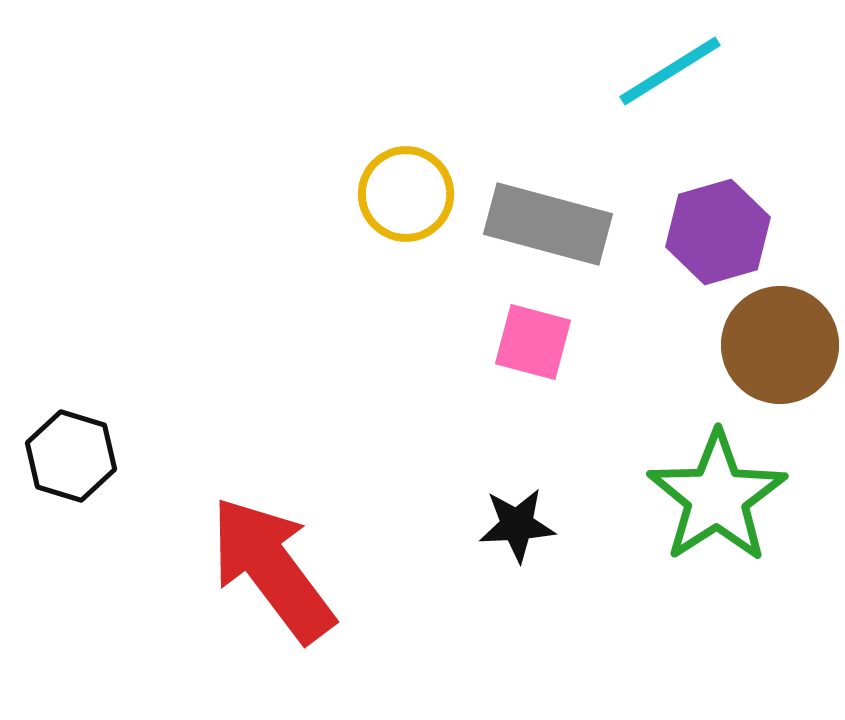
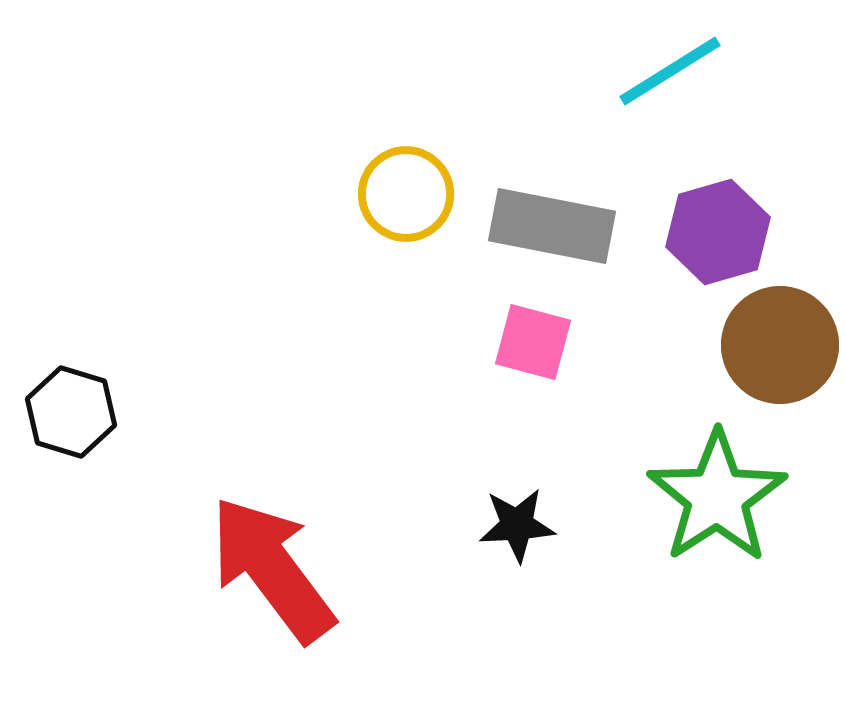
gray rectangle: moved 4 px right, 2 px down; rotated 4 degrees counterclockwise
black hexagon: moved 44 px up
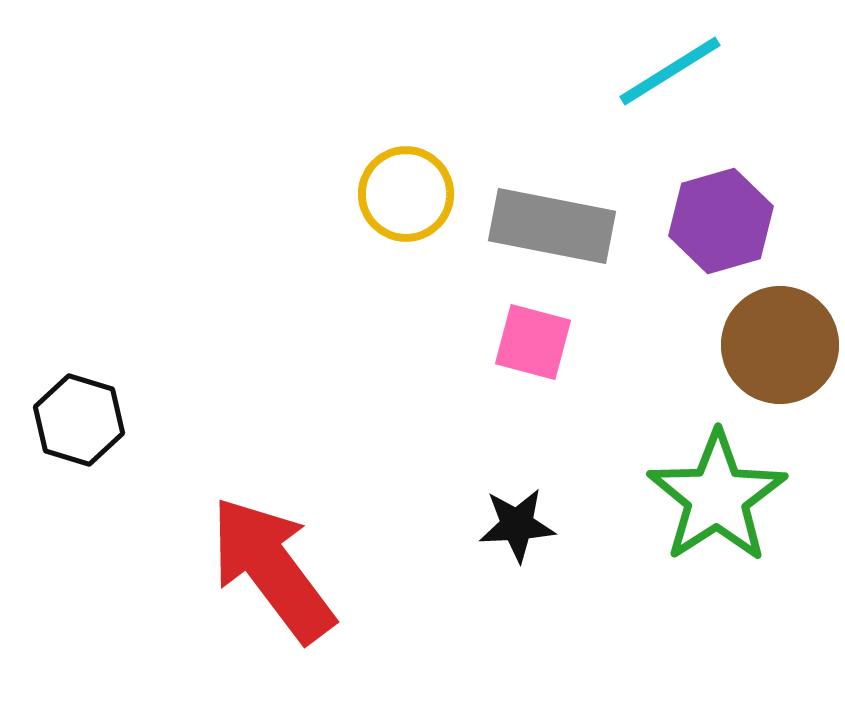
purple hexagon: moved 3 px right, 11 px up
black hexagon: moved 8 px right, 8 px down
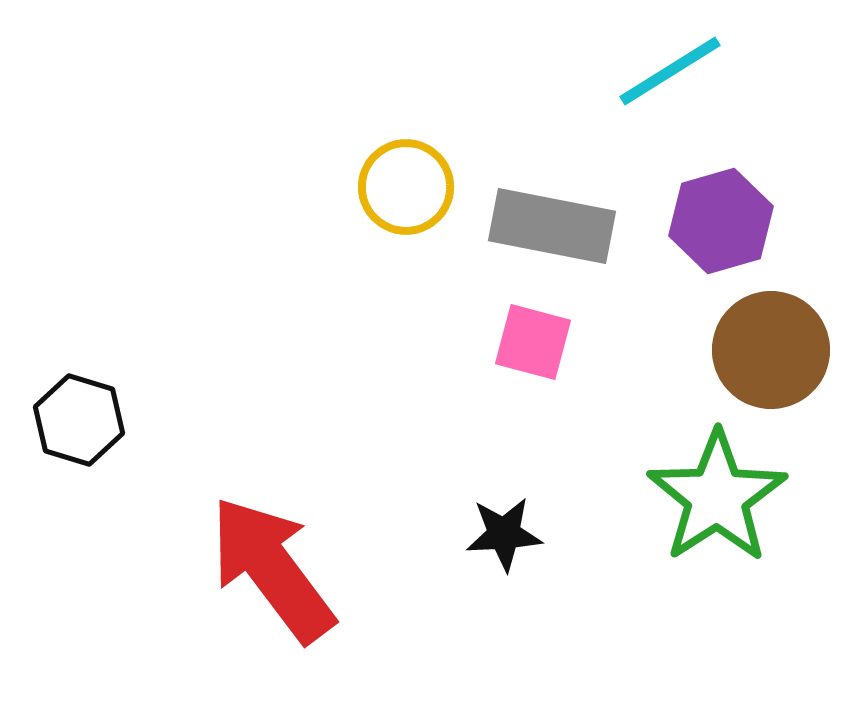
yellow circle: moved 7 px up
brown circle: moved 9 px left, 5 px down
black star: moved 13 px left, 9 px down
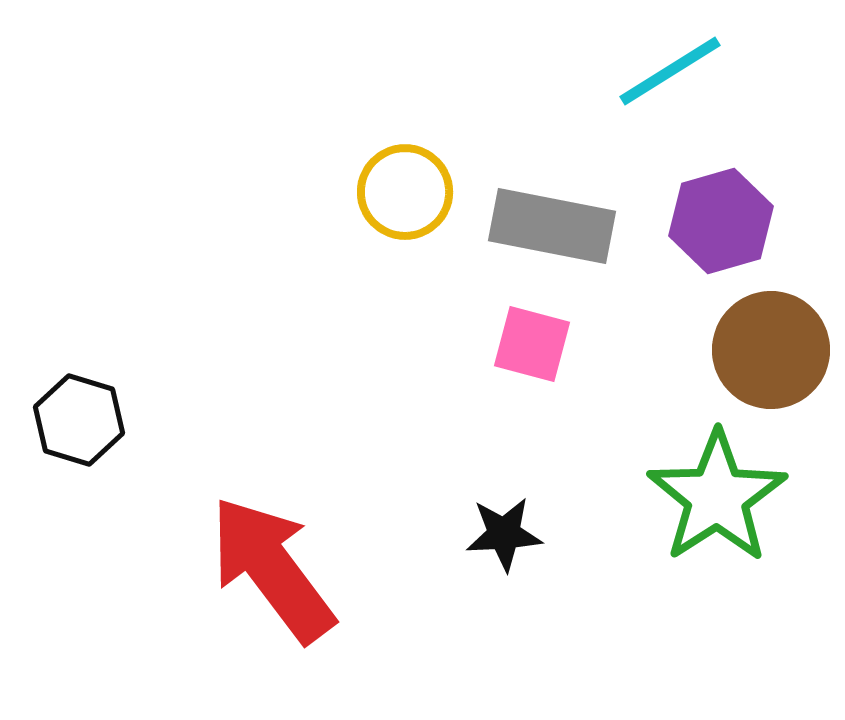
yellow circle: moved 1 px left, 5 px down
pink square: moved 1 px left, 2 px down
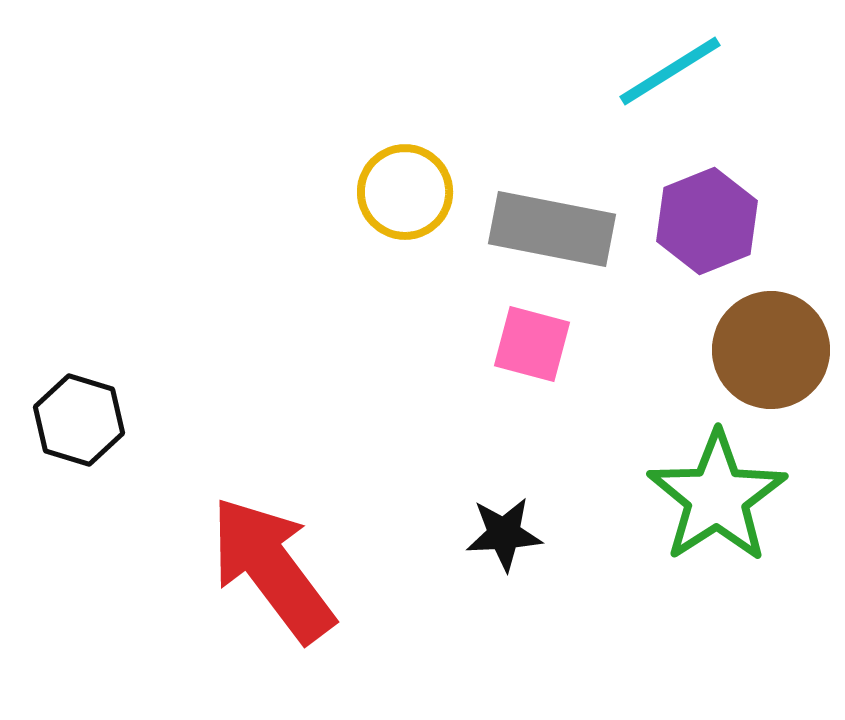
purple hexagon: moved 14 px left; rotated 6 degrees counterclockwise
gray rectangle: moved 3 px down
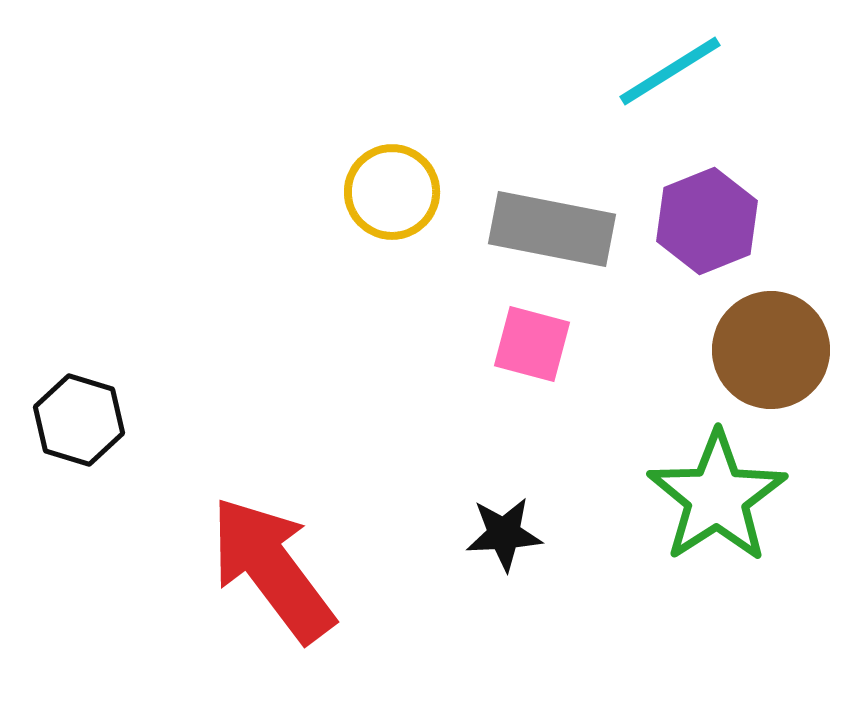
yellow circle: moved 13 px left
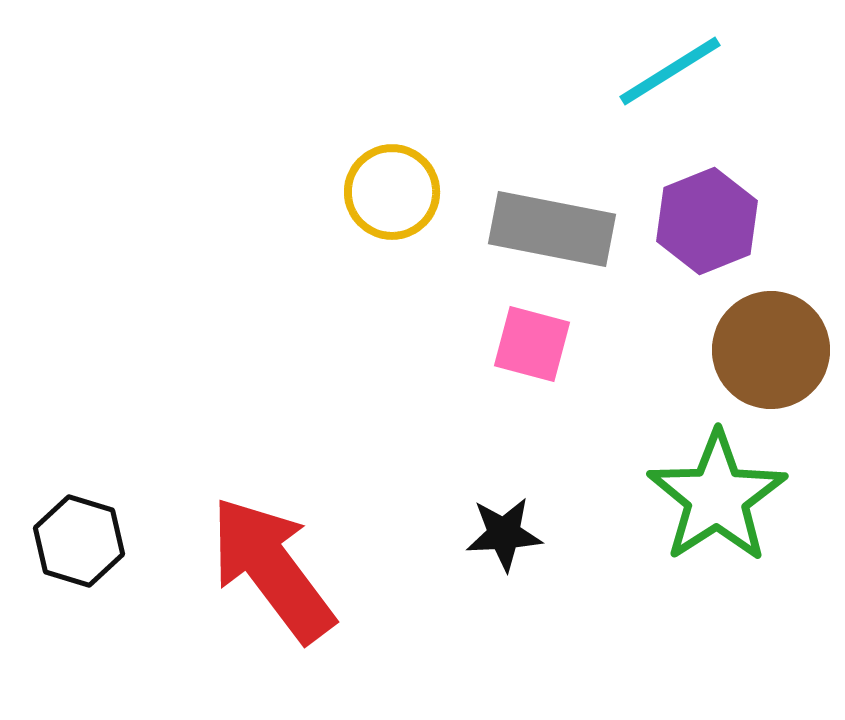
black hexagon: moved 121 px down
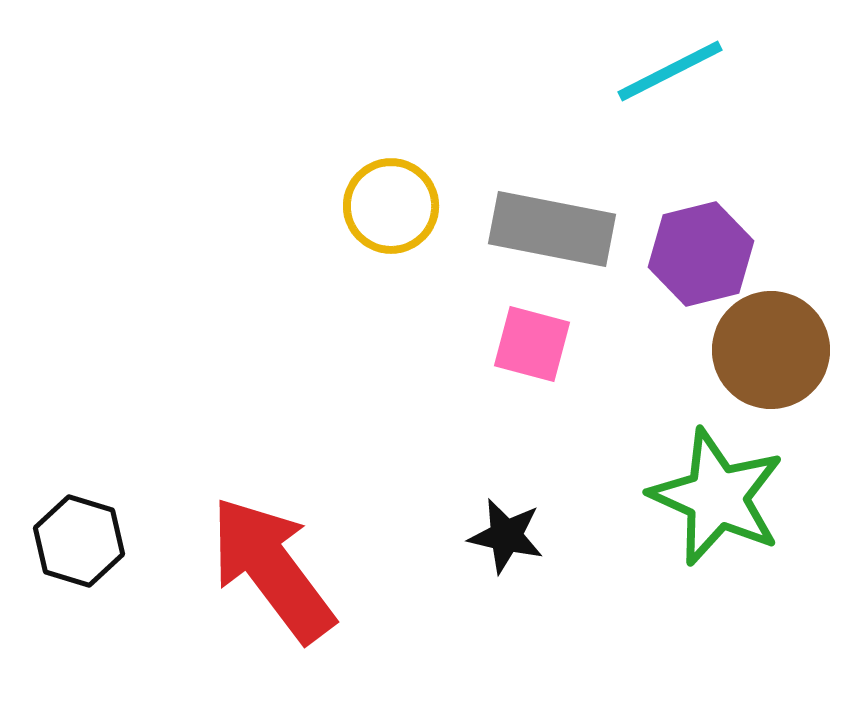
cyan line: rotated 5 degrees clockwise
yellow circle: moved 1 px left, 14 px down
purple hexagon: moved 6 px left, 33 px down; rotated 8 degrees clockwise
green star: rotated 15 degrees counterclockwise
black star: moved 2 px right, 2 px down; rotated 16 degrees clockwise
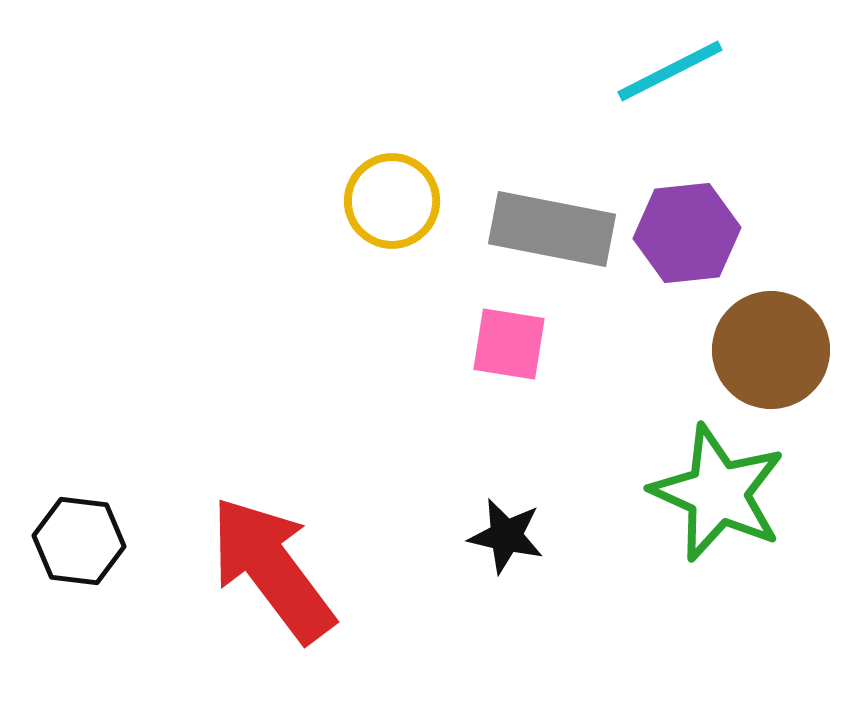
yellow circle: moved 1 px right, 5 px up
purple hexagon: moved 14 px left, 21 px up; rotated 8 degrees clockwise
pink square: moved 23 px left; rotated 6 degrees counterclockwise
green star: moved 1 px right, 4 px up
black hexagon: rotated 10 degrees counterclockwise
